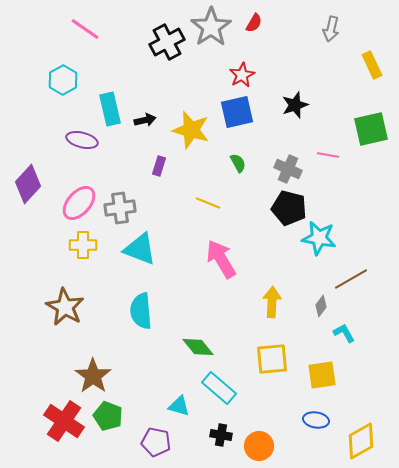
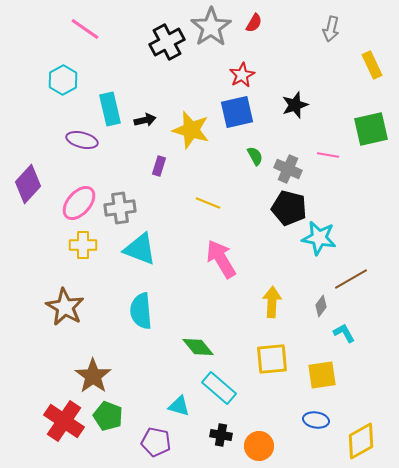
green semicircle at (238, 163): moved 17 px right, 7 px up
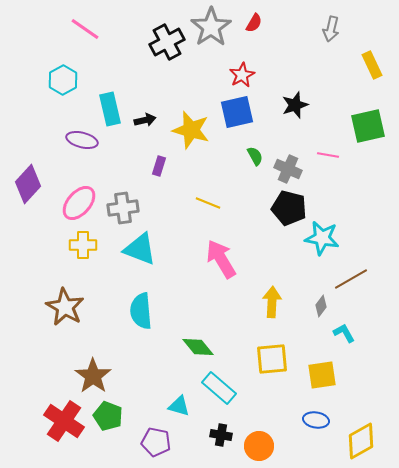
green square at (371, 129): moved 3 px left, 3 px up
gray cross at (120, 208): moved 3 px right
cyan star at (319, 238): moved 3 px right
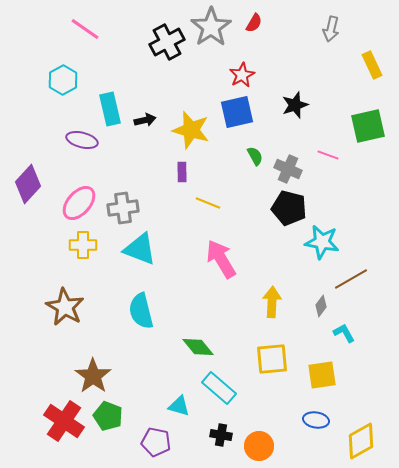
pink line at (328, 155): rotated 10 degrees clockwise
purple rectangle at (159, 166): moved 23 px right, 6 px down; rotated 18 degrees counterclockwise
cyan star at (322, 238): moved 4 px down
cyan semicircle at (141, 311): rotated 9 degrees counterclockwise
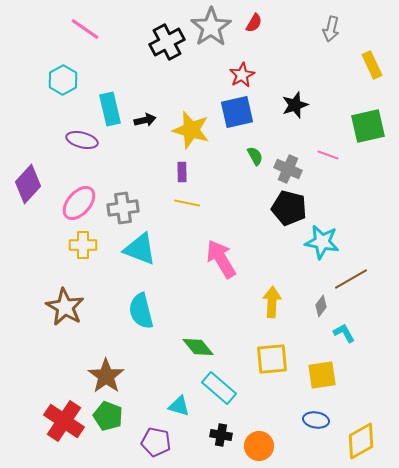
yellow line at (208, 203): moved 21 px left; rotated 10 degrees counterclockwise
brown star at (93, 376): moved 13 px right
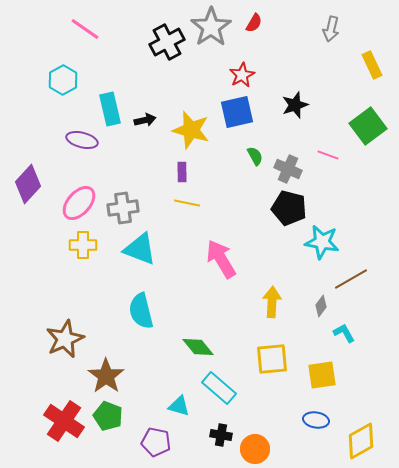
green square at (368, 126): rotated 24 degrees counterclockwise
brown star at (65, 307): moved 32 px down; rotated 18 degrees clockwise
orange circle at (259, 446): moved 4 px left, 3 px down
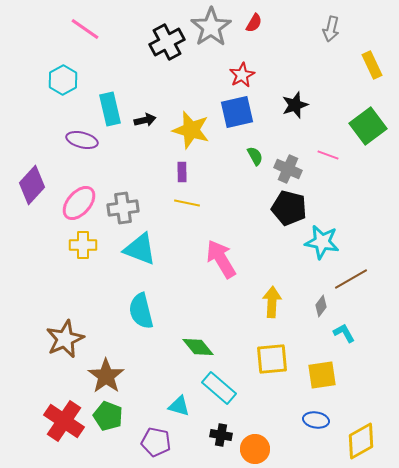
purple diamond at (28, 184): moved 4 px right, 1 px down
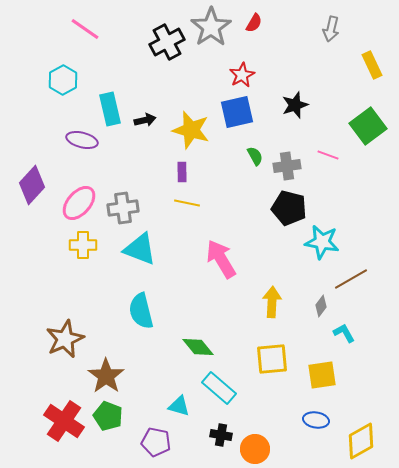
gray cross at (288, 169): moved 1 px left, 3 px up; rotated 32 degrees counterclockwise
